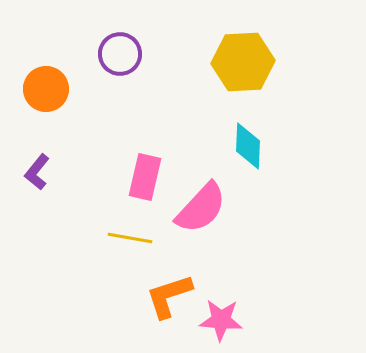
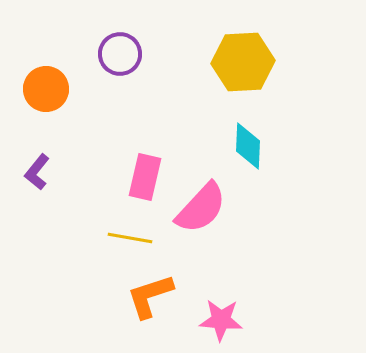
orange L-shape: moved 19 px left
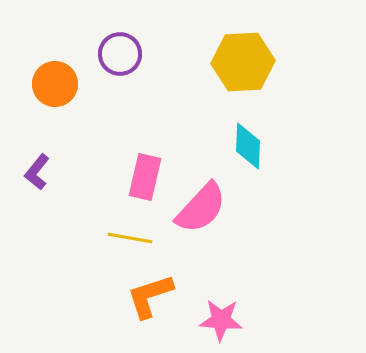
orange circle: moved 9 px right, 5 px up
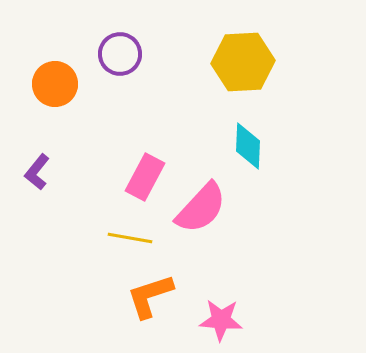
pink rectangle: rotated 15 degrees clockwise
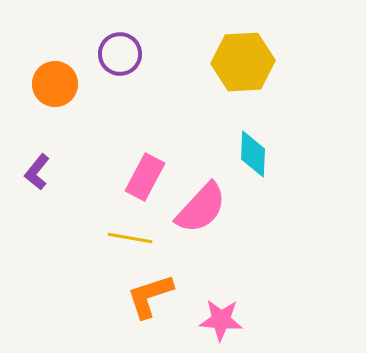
cyan diamond: moved 5 px right, 8 px down
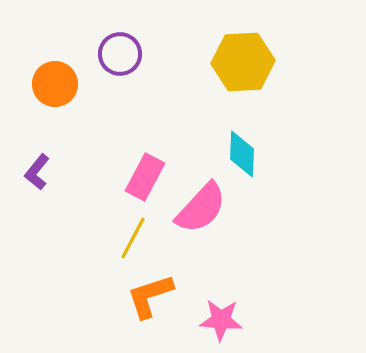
cyan diamond: moved 11 px left
yellow line: moved 3 px right; rotated 72 degrees counterclockwise
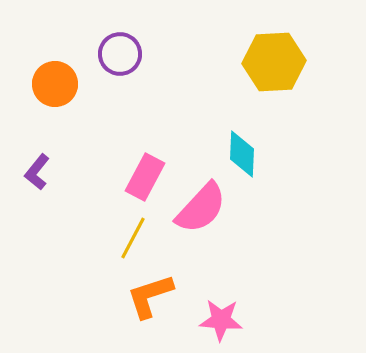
yellow hexagon: moved 31 px right
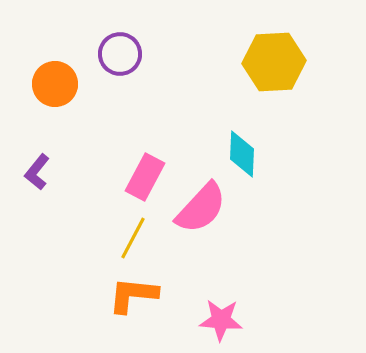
orange L-shape: moved 17 px left, 1 px up; rotated 24 degrees clockwise
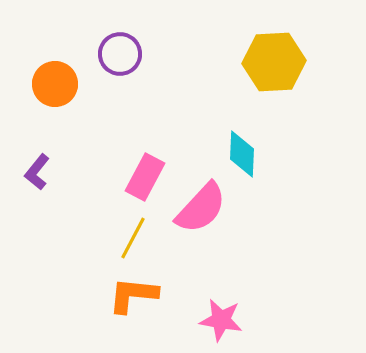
pink star: rotated 6 degrees clockwise
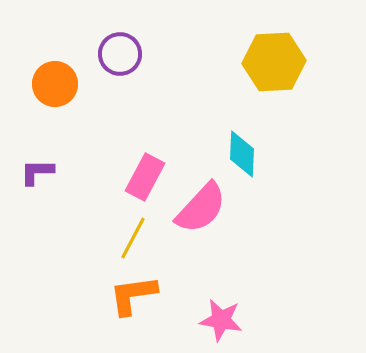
purple L-shape: rotated 51 degrees clockwise
orange L-shape: rotated 14 degrees counterclockwise
